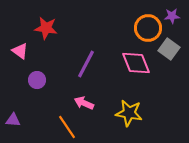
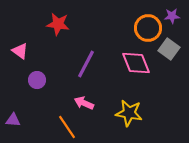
red star: moved 12 px right, 4 px up
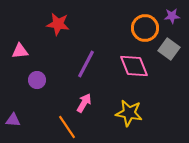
orange circle: moved 3 px left
pink triangle: rotated 42 degrees counterclockwise
pink diamond: moved 2 px left, 3 px down
pink arrow: rotated 96 degrees clockwise
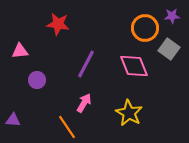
yellow star: rotated 20 degrees clockwise
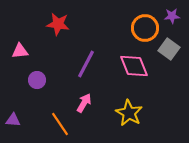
orange line: moved 7 px left, 3 px up
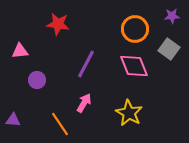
orange circle: moved 10 px left, 1 px down
